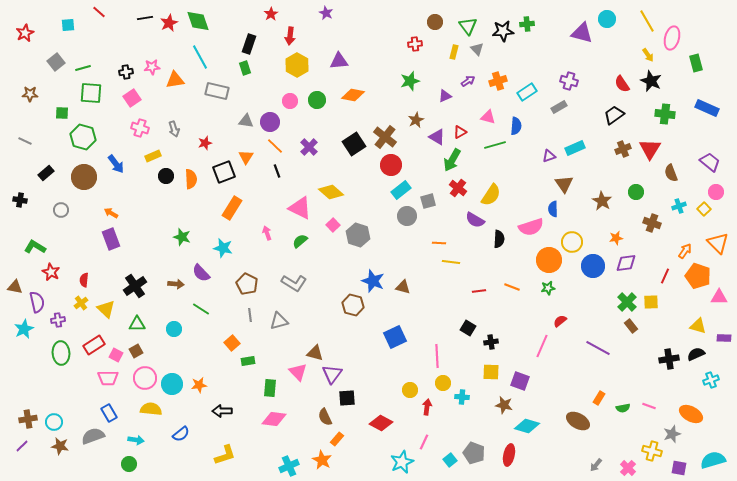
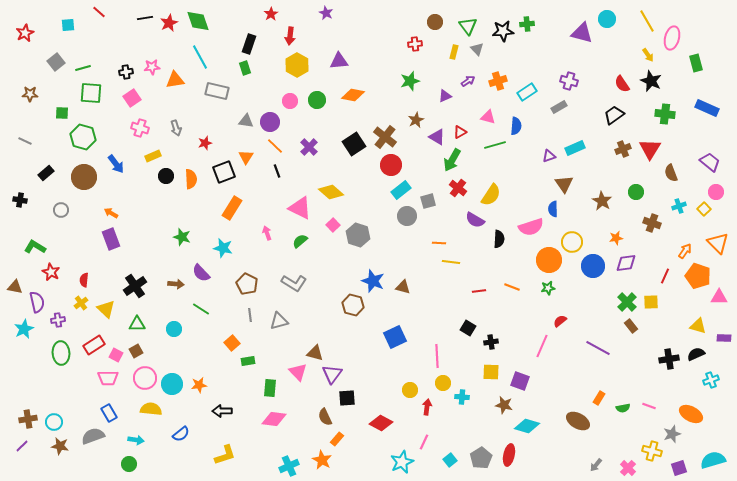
gray arrow at (174, 129): moved 2 px right, 1 px up
gray pentagon at (474, 453): moved 7 px right, 5 px down; rotated 20 degrees clockwise
purple square at (679, 468): rotated 28 degrees counterclockwise
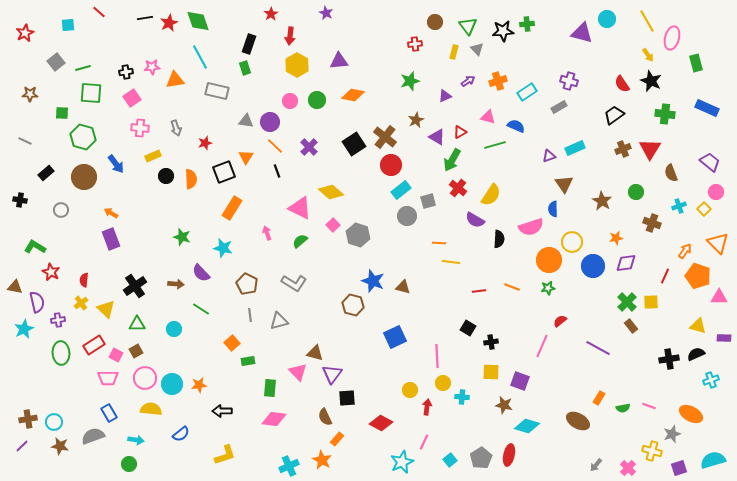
blue semicircle at (516, 126): rotated 72 degrees counterclockwise
pink cross at (140, 128): rotated 12 degrees counterclockwise
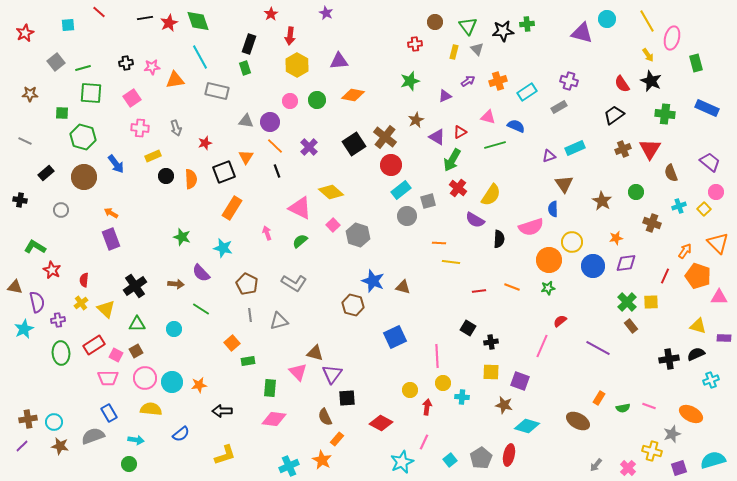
black cross at (126, 72): moved 9 px up
red star at (51, 272): moved 1 px right, 2 px up
cyan circle at (172, 384): moved 2 px up
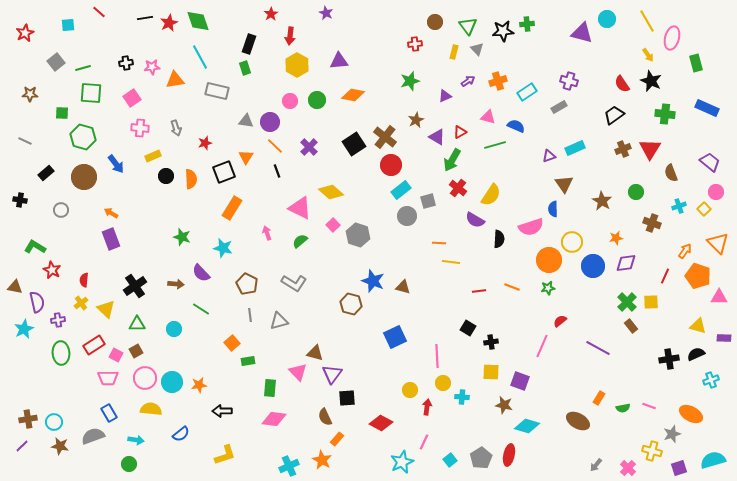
brown hexagon at (353, 305): moved 2 px left, 1 px up
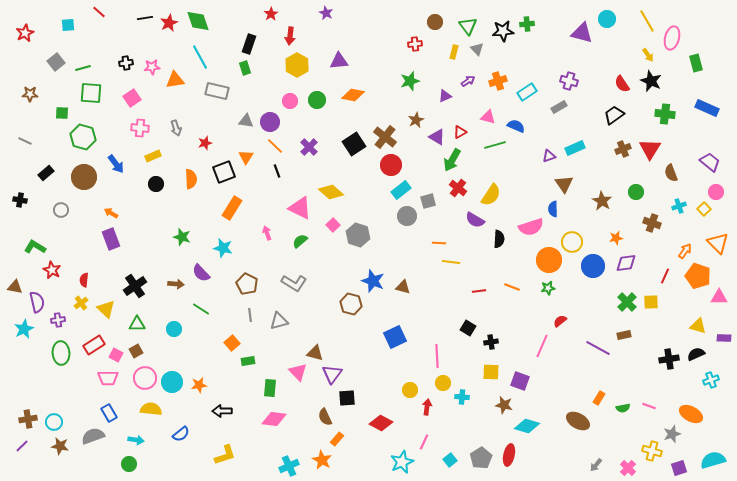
black circle at (166, 176): moved 10 px left, 8 px down
brown rectangle at (631, 326): moved 7 px left, 9 px down; rotated 64 degrees counterclockwise
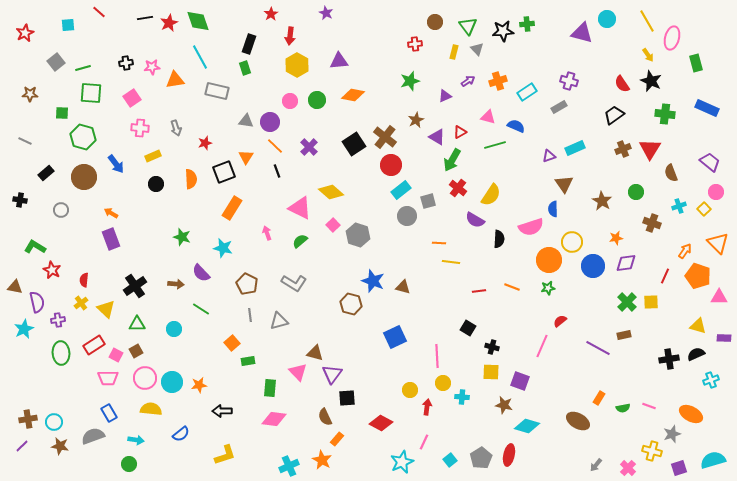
black cross at (491, 342): moved 1 px right, 5 px down; rotated 24 degrees clockwise
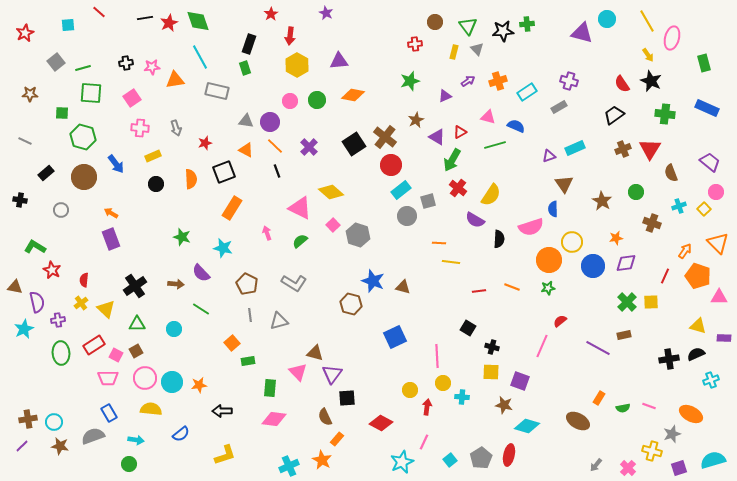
green rectangle at (696, 63): moved 8 px right
orange triangle at (246, 157): moved 7 px up; rotated 35 degrees counterclockwise
